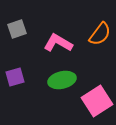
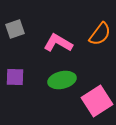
gray square: moved 2 px left
purple square: rotated 18 degrees clockwise
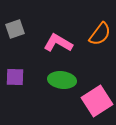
green ellipse: rotated 20 degrees clockwise
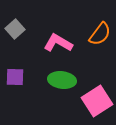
gray square: rotated 24 degrees counterclockwise
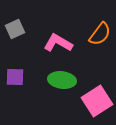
gray square: rotated 18 degrees clockwise
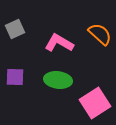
orange semicircle: rotated 85 degrees counterclockwise
pink L-shape: moved 1 px right
green ellipse: moved 4 px left
pink square: moved 2 px left, 2 px down
